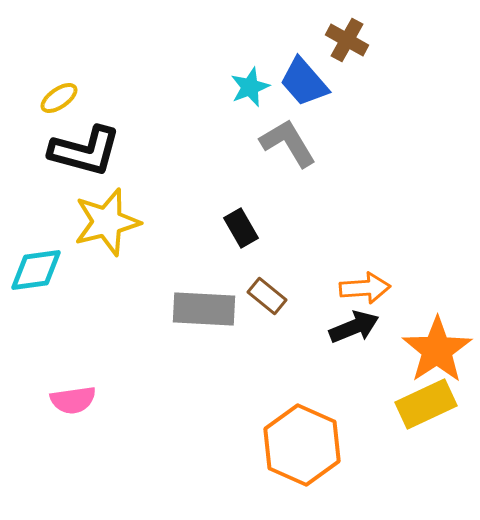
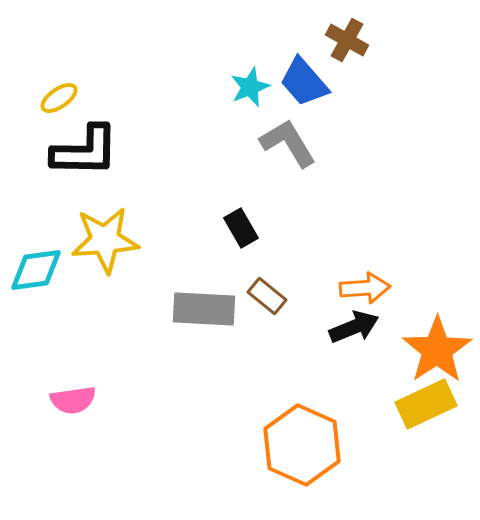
black L-shape: rotated 14 degrees counterclockwise
yellow star: moved 2 px left, 18 px down; rotated 10 degrees clockwise
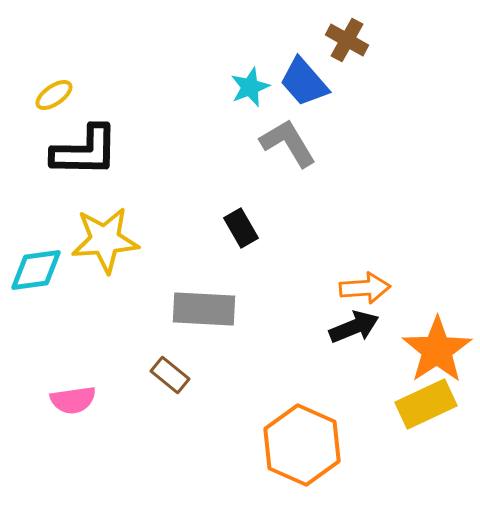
yellow ellipse: moved 5 px left, 3 px up
brown rectangle: moved 97 px left, 79 px down
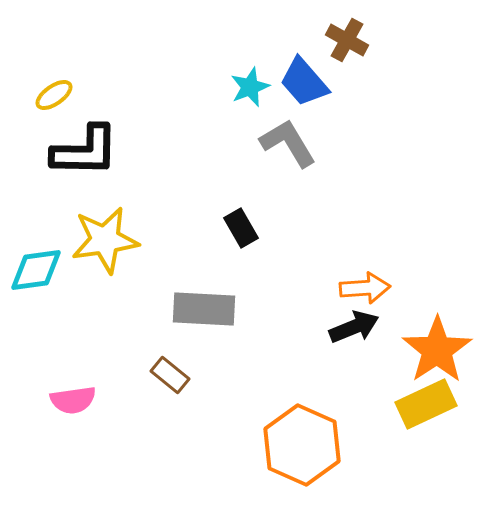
yellow star: rotated 4 degrees counterclockwise
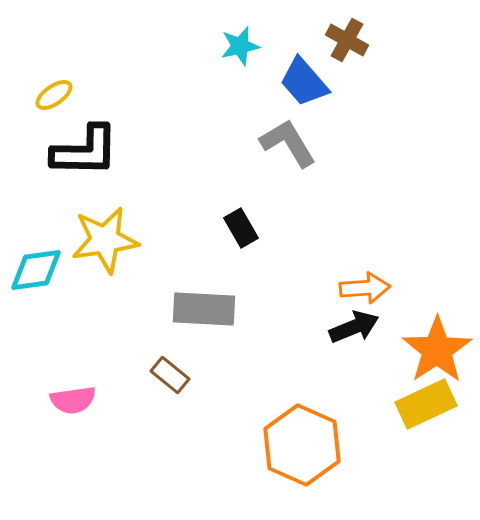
cyan star: moved 10 px left, 41 px up; rotated 9 degrees clockwise
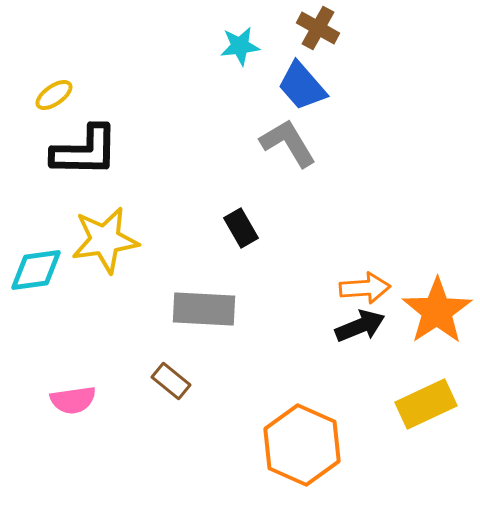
brown cross: moved 29 px left, 12 px up
cyan star: rotated 6 degrees clockwise
blue trapezoid: moved 2 px left, 4 px down
black arrow: moved 6 px right, 1 px up
orange star: moved 39 px up
brown rectangle: moved 1 px right, 6 px down
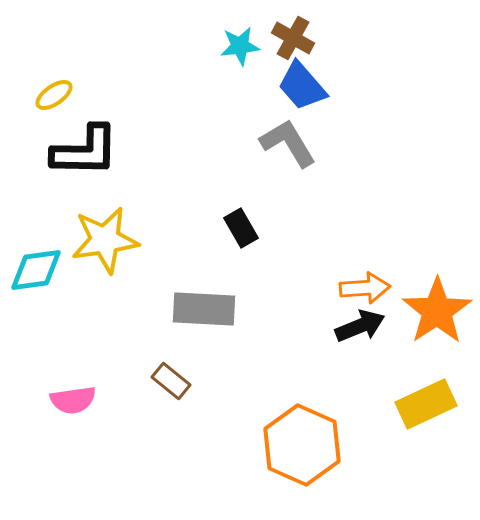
brown cross: moved 25 px left, 10 px down
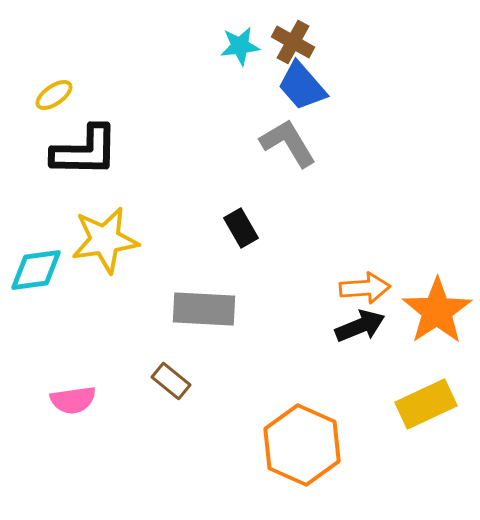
brown cross: moved 4 px down
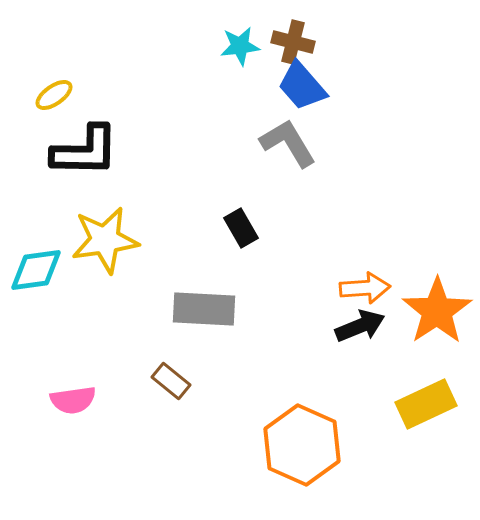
brown cross: rotated 15 degrees counterclockwise
